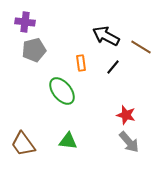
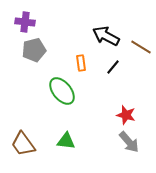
green triangle: moved 2 px left
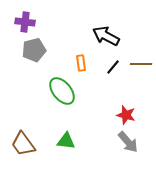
brown line: moved 17 px down; rotated 30 degrees counterclockwise
gray arrow: moved 1 px left
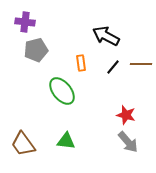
gray pentagon: moved 2 px right
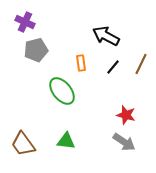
purple cross: rotated 18 degrees clockwise
brown line: rotated 65 degrees counterclockwise
gray arrow: moved 4 px left; rotated 15 degrees counterclockwise
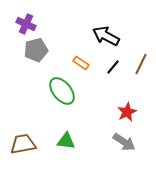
purple cross: moved 1 px right, 2 px down
orange rectangle: rotated 49 degrees counterclockwise
red star: moved 1 px right, 3 px up; rotated 30 degrees clockwise
brown trapezoid: rotated 116 degrees clockwise
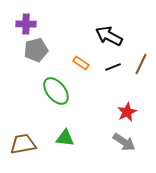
purple cross: rotated 24 degrees counterclockwise
black arrow: moved 3 px right
black line: rotated 28 degrees clockwise
green ellipse: moved 6 px left
green triangle: moved 1 px left, 3 px up
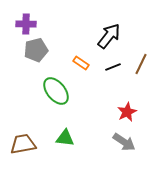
black arrow: rotated 100 degrees clockwise
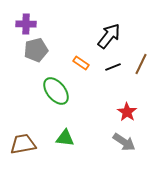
red star: rotated 12 degrees counterclockwise
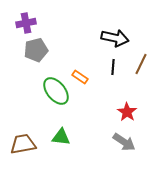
purple cross: moved 1 px up; rotated 12 degrees counterclockwise
black arrow: moved 6 px right, 2 px down; rotated 64 degrees clockwise
orange rectangle: moved 1 px left, 14 px down
black line: rotated 63 degrees counterclockwise
green triangle: moved 4 px left, 1 px up
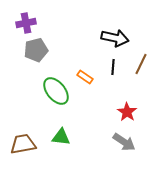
orange rectangle: moved 5 px right
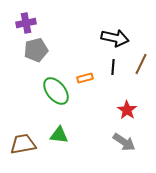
orange rectangle: moved 1 px down; rotated 49 degrees counterclockwise
red star: moved 2 px up
green triangle: moved 2 px left, 2 px up
